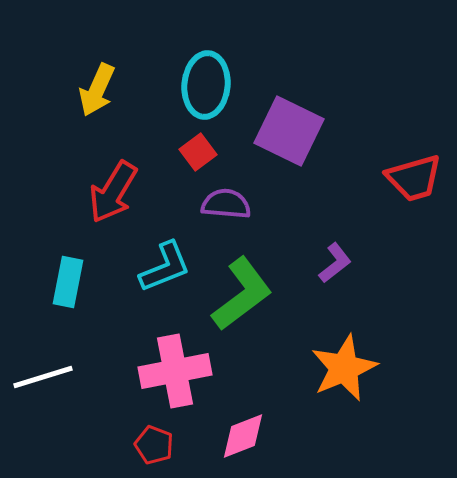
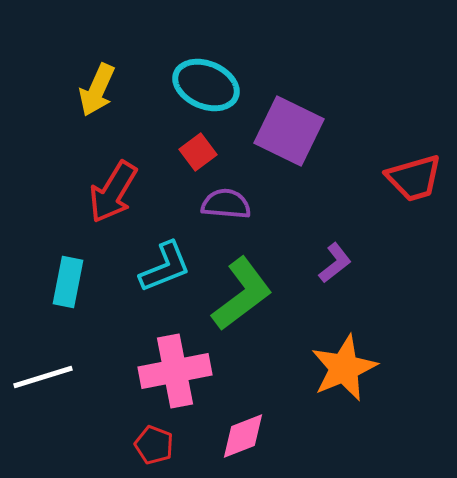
cyan ellipse: rotated 72 degrees counterclockwise
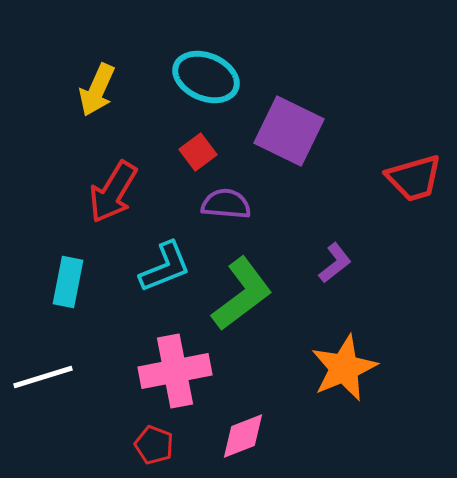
cyan ellipse: moved 8 px up
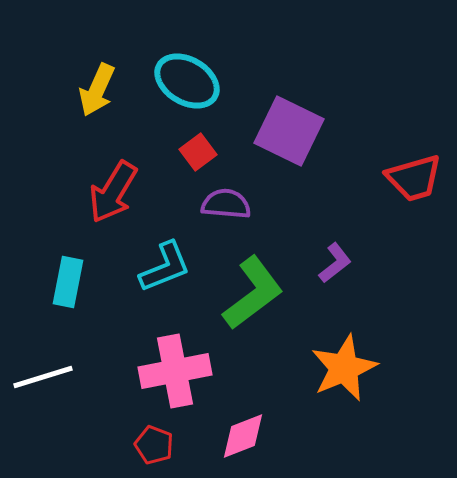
cyan ellipse: moved 19 px left, 4 px down; rotated 8 degrees clockwise
green L-shape: moved 11 px right, 1 px up
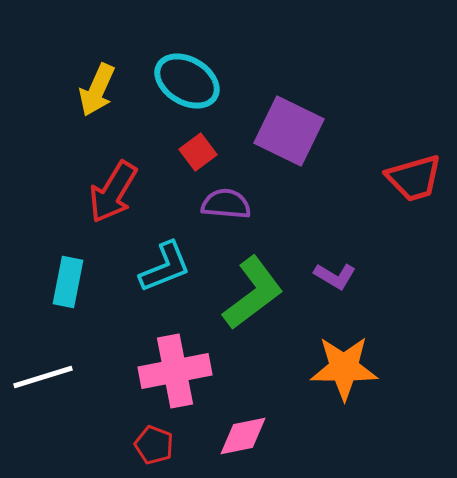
purple L-shape: moved 13 px down; rotated 69 degrees clockwise
orange star: rotated 24 degrees clockwise
pink diamond: rotated 10 degrees clockwise
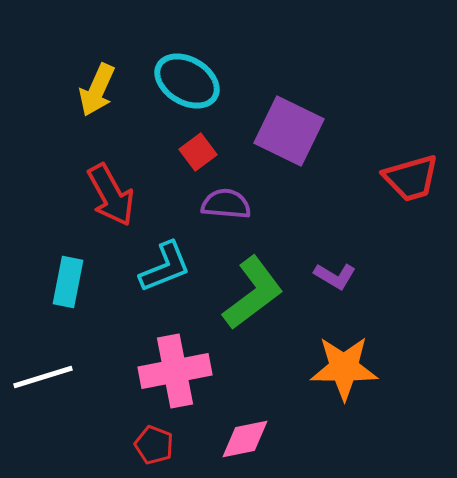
red trapezoid: moved 3 px left
red arrow: moved 2 px left, 3 px down; rotated 60 degrees counterclockwise
pink diamond: moved 2 px right, 3 px down
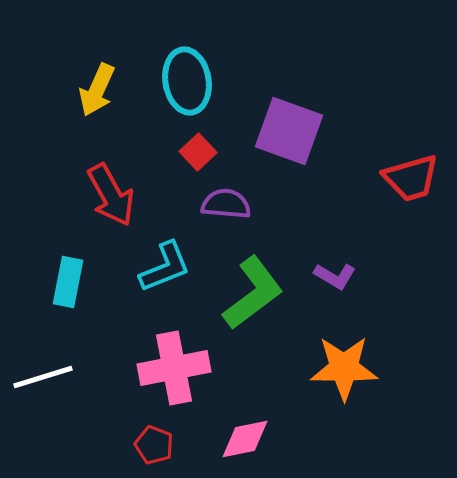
cyan ellipse: rotated 50 degrees clockwise
purple square: rotated 6 degrees counterclockwise
red square: rotated 6 degrees counterclockwise
pink cross: moved 1 px left, 3 px up
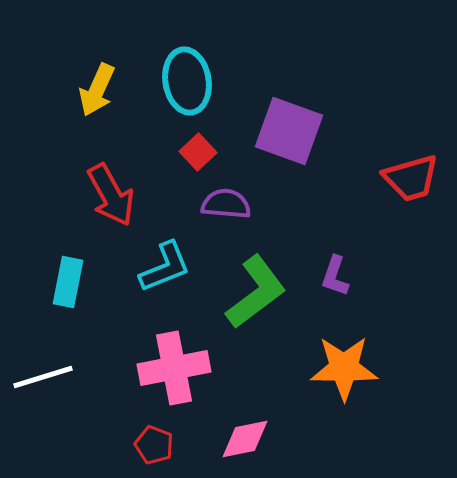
purple L-shape: rotated 78 degrees clockwise
green L-shape: moved 3 px right, 1 px up
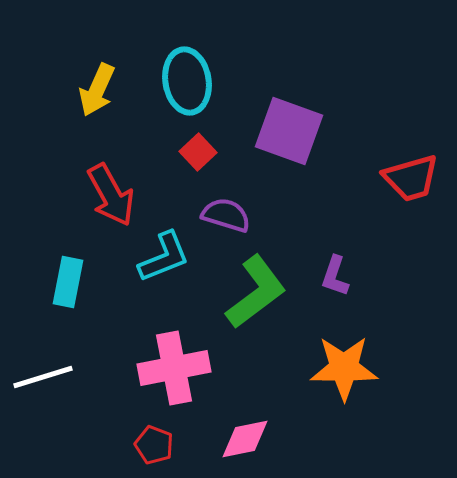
purple semicircle: moved 11 px down; rotated 12 degrees clockwise
cyan L-shape: moved 1 px left, 10 px up
